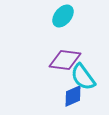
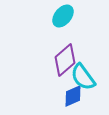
purple diamond: rotated 48 degrees counterclockwise
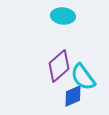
cyan ellipse: rotated 55 degrees clockwise
purple diamond: moved 6 px left, 6 px down
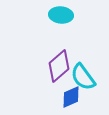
cyan ellipse: moved 2 px left, 1 px up
blue diamond: moved 2 px left, 1 px down
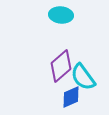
purple diamond: moved 2 px right
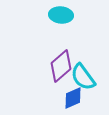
blue diamond: moved 2 px right, 1 px down
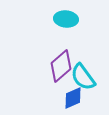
cyan ellipse: moved 5 px right, 4 px down
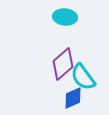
cyan ellipse: moved 1 px left, 2 px up
purple diamond: moved 2 px right, 2 px up
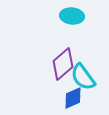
cyan ellipse: moved 7 px right, 1 px up
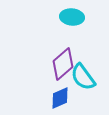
cyan ellipse: moved 1 px down
blue diamond: moved 13 px left
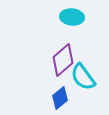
purple diamond: moved 4 px up
blue diamond: rotated 15 degrees counterclockwise
